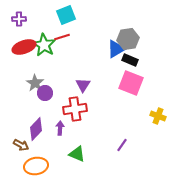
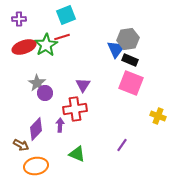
green star: moved 2 px right; rotated 10 degrees clockwise
blue triangle: rotated 24 degrees counterclockwise
gray star: moved 2 px right
purple arrow: moved 3 px up
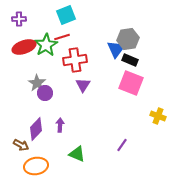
red cross: moved 49 px up
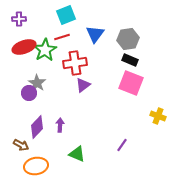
green star: moved 1 px left, 5 px down
blue triangle: moved 21 px left, 15 px up
red cross: moved 3 px down
purple triangle: rotated 21 degrees clockwise
purple circle: moved 16 px left
purple diamond: moved 1 px right, 2 px up
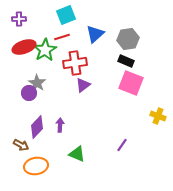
blue triangle: rotated 12 degrees clockwise
black rectangle: moved 4 px left, 1 px down
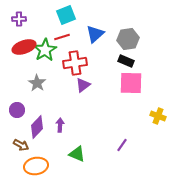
pink square: rotated 20 degrees counterclockwise
purple circle: moved 12 px left, 17 px down
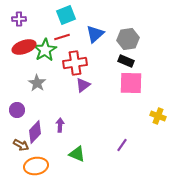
purple diamond: moved 2 px left, 5 px down
